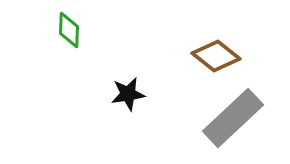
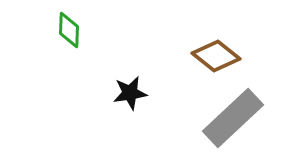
black star: moved 2 px right, 1 px up
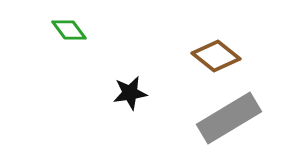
green diamond: rotated 39 degrees counterclockwise
gray rectangle: moved 4 px left; rotated 12 degrees clockwise
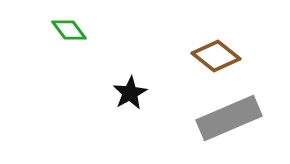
black star: rotated 20 degrees counterclockwise
gray rectangle: rotated 8 degrees clockwise
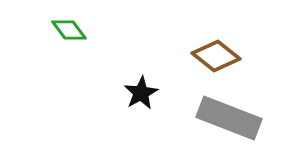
black star: moved 11 px right
gray rectangle: rotated 44 degrees clockwise
